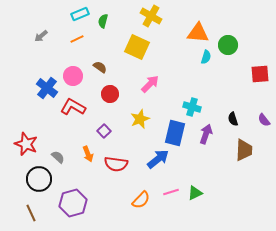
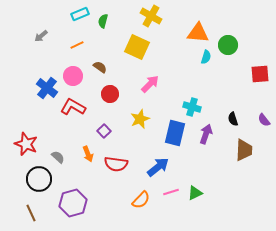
orange line: moved 6 px down
blue arrow: moved 8 px down
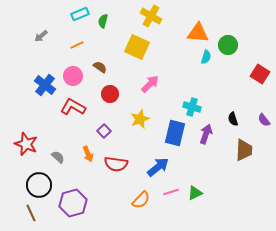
red square: rotated 36 degrees clockwise
blue cross: moved 2 px left, 3 px up
black circle: moved 6 px down
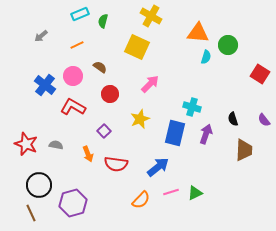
gray semicircle: moved 2 px left, 12 px up; rotated 32 degrees counterclockwise
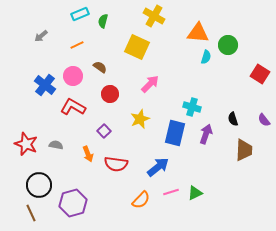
yellow cross: moved 3 px right
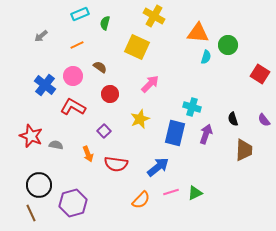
green semicircle: moved 2 px right, 2 px down
red star: moved 5 px right, 8 px up
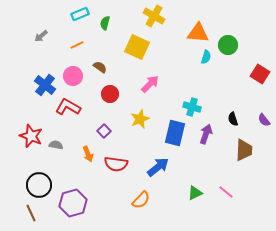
red L-shape: moved 5 px left
pink line: moved 55 px right; rotated 56 degrees clockwise
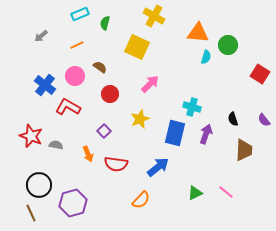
pink circle: moved 2 px right
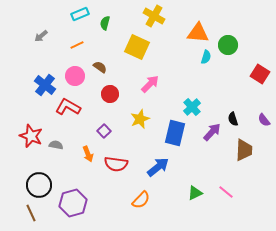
cyan cross: rotated 30 degrees clockwise
purple arrow: moved 6 px right, 2 px up; rotated 24 degrees clockwise
